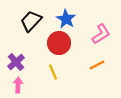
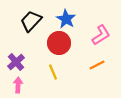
pink L-shape: moved 1 px down
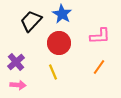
blue star: moved 4 px left, 5 px up
pink L-shape: moved 1 px left, 1 px down; rotated 30 degrees clockwise
orange line: moved 2 px right, 2 px down; rotated 28 degrees counterclockwise
pink arrow: rotated 91 degrees clockwise
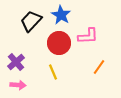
blue star: moved 1 px left, 1 px down
pink L-shape: moved 12 px left
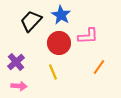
pink arrow: moved 1 px right, 1 px down
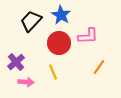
pink arrow: moved 7 px right, 4 px up
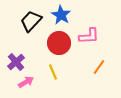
pink L-shape: moved 1 px right
pink arrow: rotated 35 degrees counterclockwise
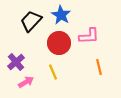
orange line: rotated 49 degrees counterclockwise
